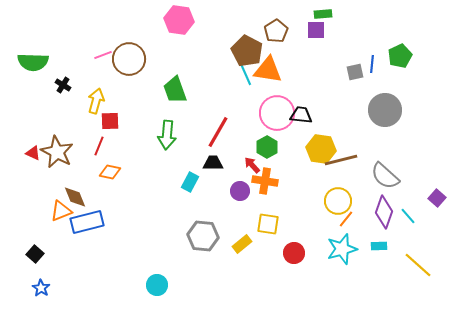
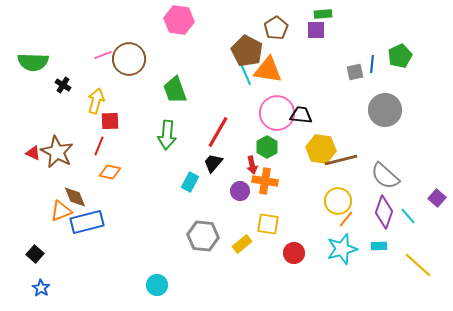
brown pentagon at (276, 31): moved 3 px up
black trapezoid at (213, 163): rotated 50 degrees counterclockwise
red arrow at (252, 165): rotated 150 degrees counterclockwise
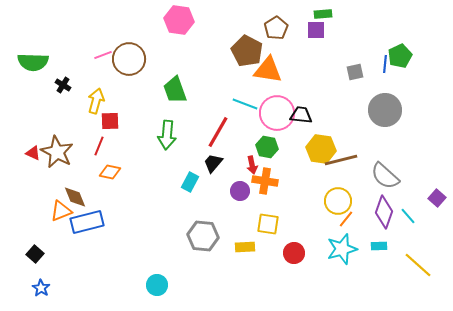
blue line at (372, 64): moved 13 px right
cyan line at (245, 73): moved 31 px down; rotated 45 degrees counterclockwise
green hexagon at (267, 147): rotated 20 degrees counterclockwise
yellow rectangle at (242, 244): moved 3 px right, 3 px down; rotated 36 degrees clockwise
